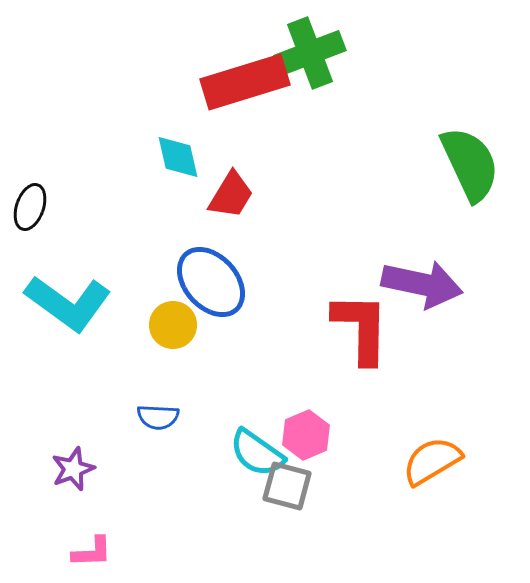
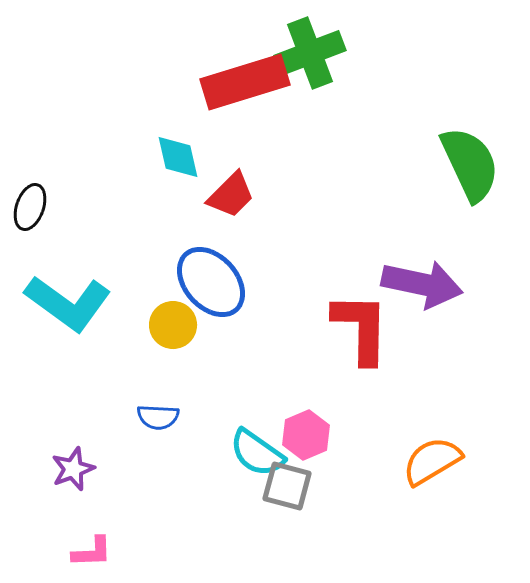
red trapezoid: rotated 14 degrees clockwise
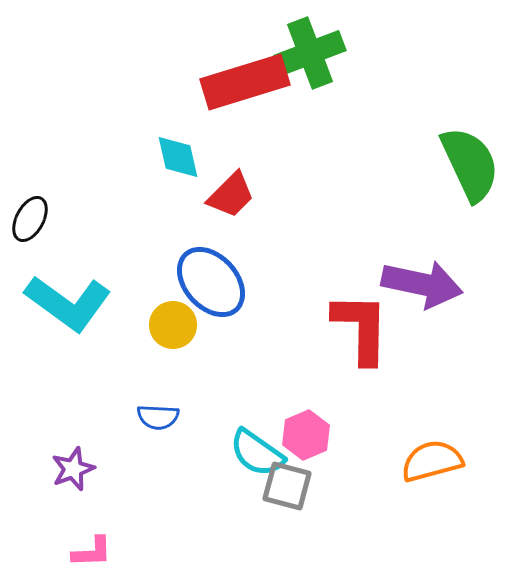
black ellipse: moved 12 px down; rotated 9 degrees clockwise
orange semicircle: rotated 16 degrees clockwise
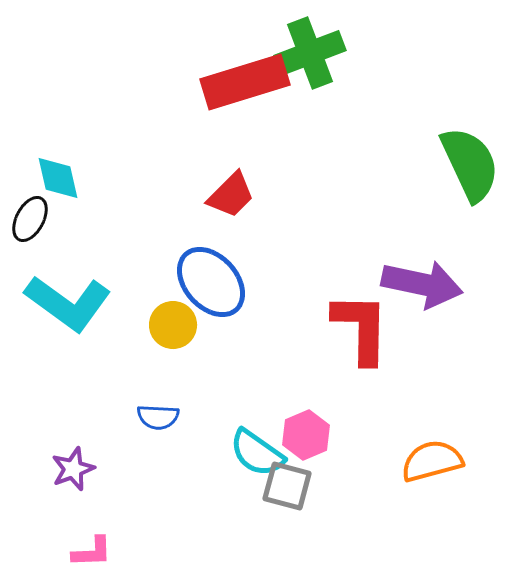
cyan diamond: moved 120 px left, 21 px down
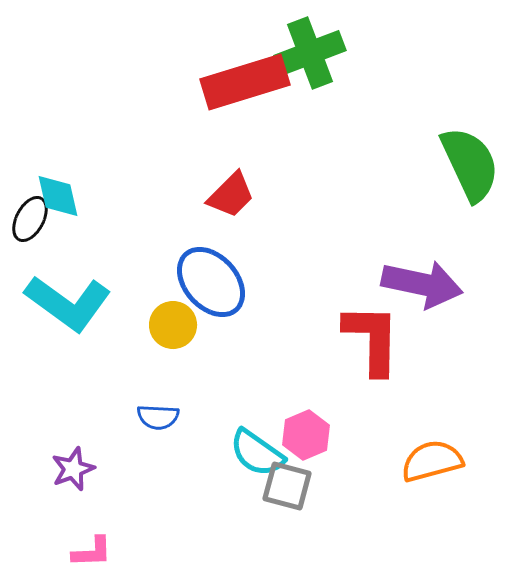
cyan diamond: moved 18 px down
red L-shape: moved 11 px right, 11 px down
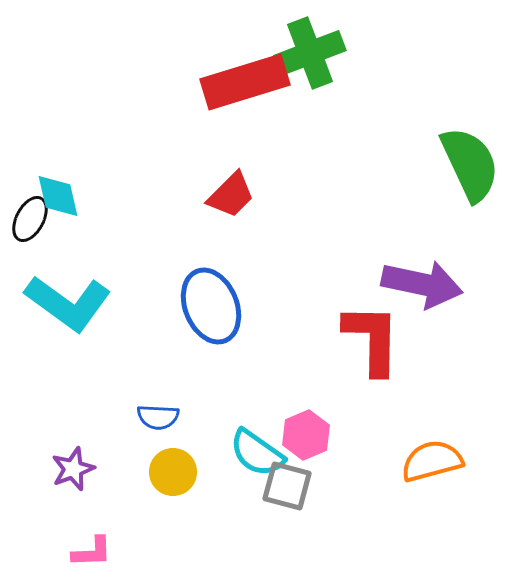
blue ellipse: moved 24 px down; rotated 20 degrees clockwise
yellow circle: moved 147 px down
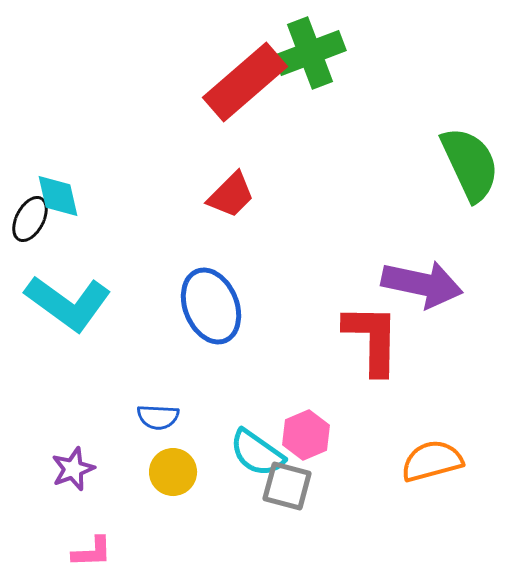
red rectangle: rotated 24 degrees counterclockwise
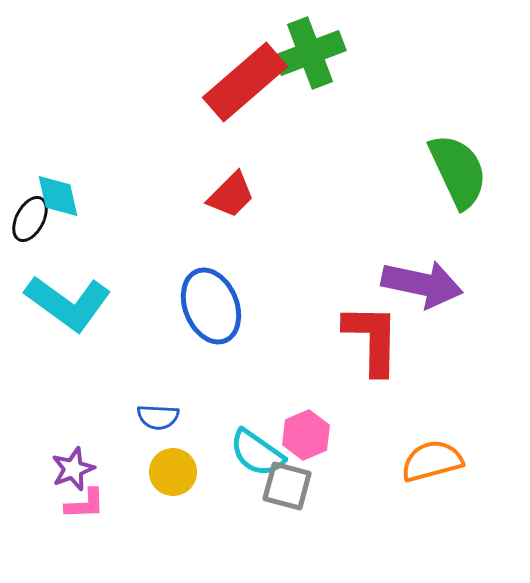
green semicircle: moved 12 px left, 7 px down
pink L-shape: moved 7 px left, 48 px up
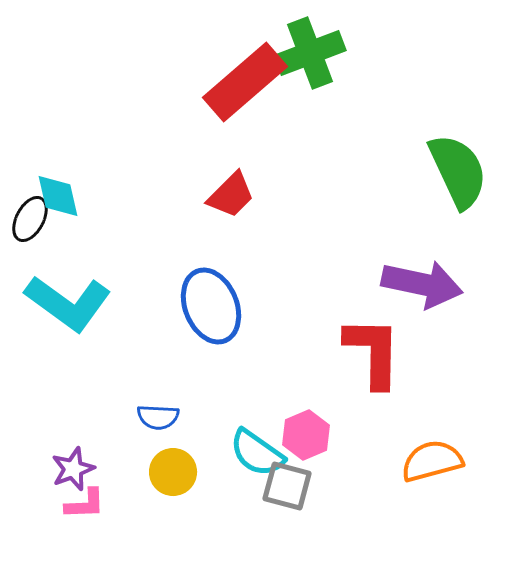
red L-shape: moved 1 px right, 13 px down
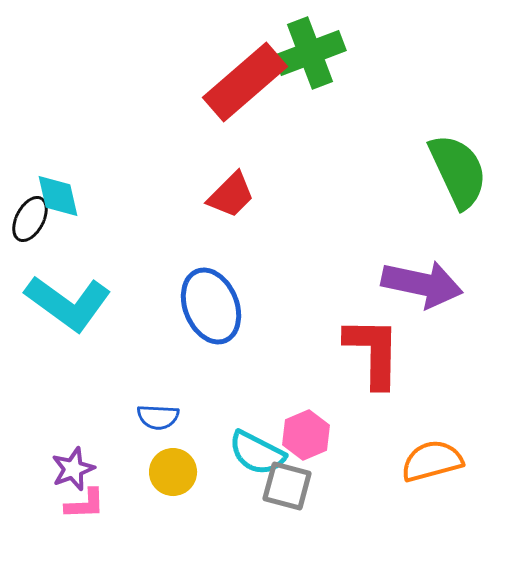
cyan semicircle: rotated 8 degrees counterclockwise
